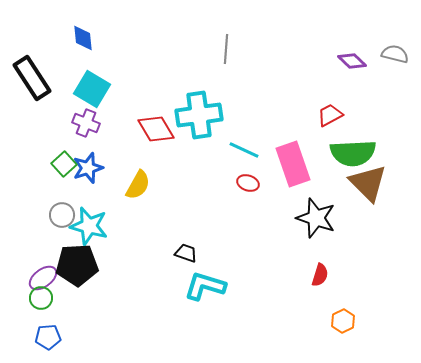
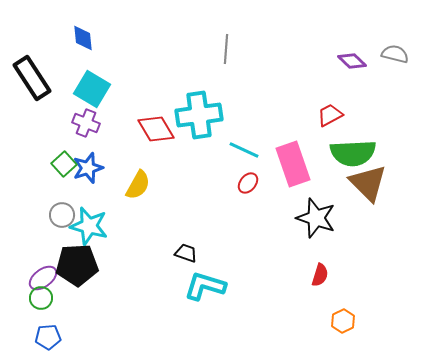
red ellipse: rotated 70 degrees counterclockwise
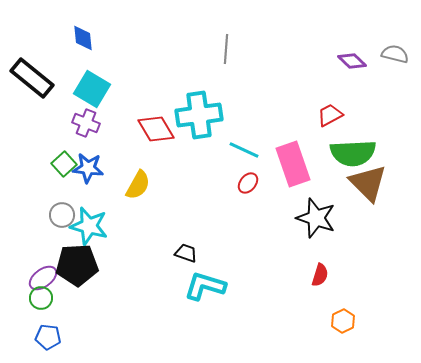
black rectangle: rotated 18 degrees counterclockwise
blue star: rotated 24 degrees clockwise
blue pentagon: rotated 10 degrees clockwise
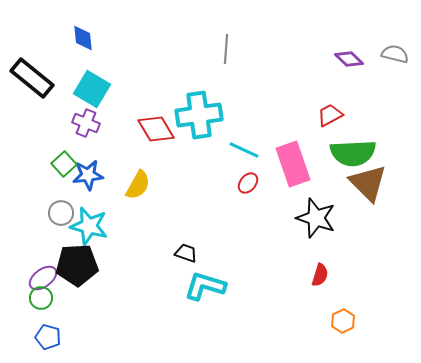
purple diamond: moved 3 px left, 2 px up
blue star: moved 7 px down; rotated 12 degrees counterclockwise
gray circle: moved 1 px left, 2 px up
blue pentagon: rotated 10 degrees clockwise
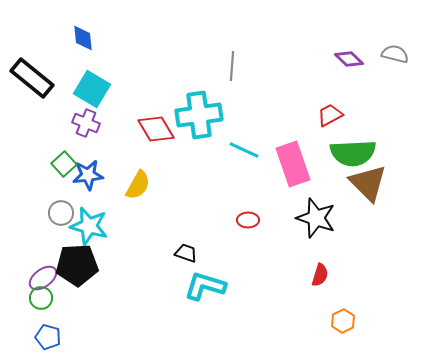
gray line: moved 6 px right, 17 px down
red ellipse: moved 37 px down; rotated 50 degrees clockwise
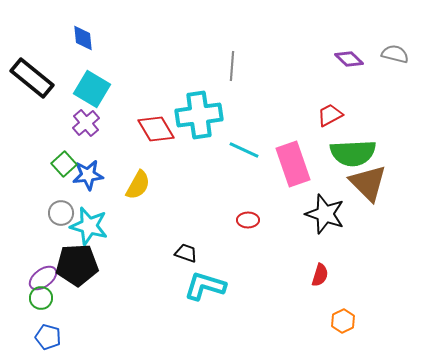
purple cross: rotated 28 degrees clockwise
black star: moved 9 px right, 4 px up
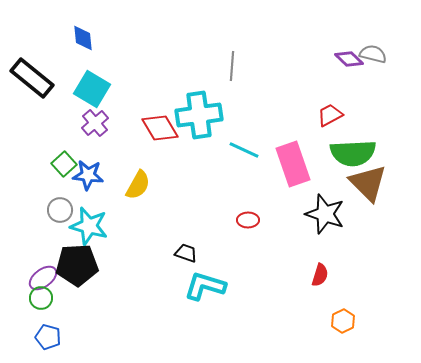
gray semicircle: moved 22 px left
purple cross: moved 9 px right
red diamond: moved 4 px right, 1 px up
blue star: rotated 12 degrees clockwise
gray circle: moved 1 px left, 3 px up
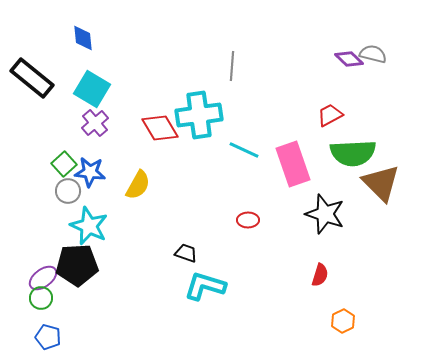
blue star: moved 2 px right, 3 px up
brown triangle: moved 13 px right
gray circle: moved 8 px right, 19 px up
cyan star: rotated 9 degrees clockwise
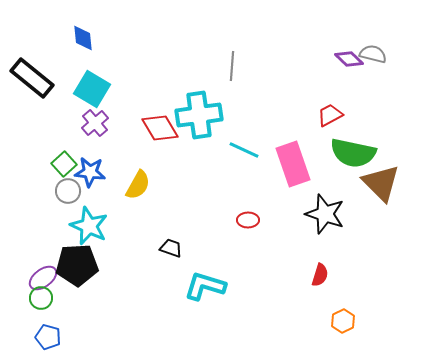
green semicircle: rotated 15 degrees clockwise
black trapezoid: moved 15 px left, 5 px up
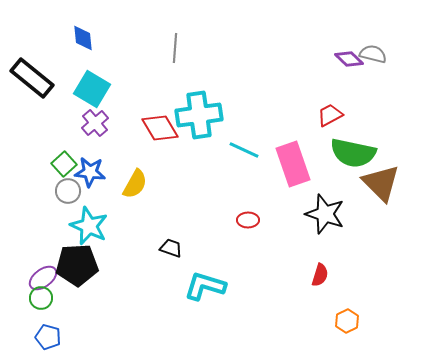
gray line: moved 57 px left, 18 px up
yellow semicircle: moved 3 px left, 1 px up
orange hexagon: moved 4 px right
